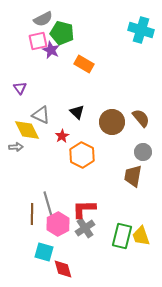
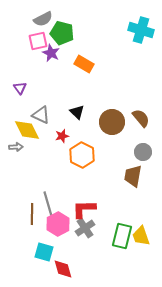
purple star: moved 3 px down
red star: rotated 16 degrees clockwise
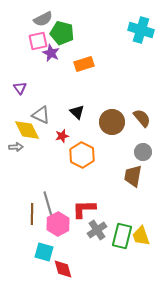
orange rectangle: rotated 48 degrees counterclockwise
brown semicircle: moved 1 px right
gray cross: moved 12 px right, 2 px down
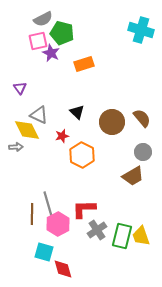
gray triangle: moved 2 px left
brown trapezoid: rotated 130 degrees counterclockwise
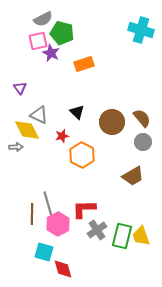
gray circle: moved 10 px up
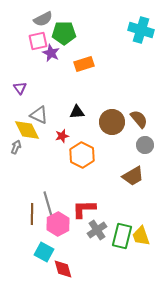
green pentagon: moved 2 px right; rotated 15 degrees counterclockwise
black triangle: rotated 49 degrees counterclockwise
brown semicircle: moved 3 px left, 1 px down
gray circle: moved 2 px right, 3 px down
gray arrow: rotated 64 degrees counterclockwise
cyan square: rotated 12 degrees clockwise
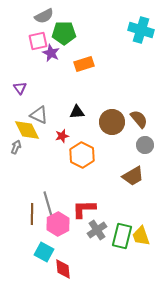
gray semicircle: moved 1 px right, 3 px up
red diamond: rotated 10 degrees clockwise
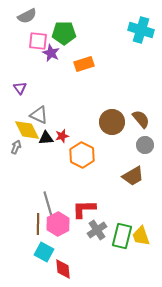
gray semicircle: moved 17 px left
pink square: rotated 18 degrees clockwise
black triangle: moved 31 px left, 26 px down
brown semicircle: moved 2 px right
brown line: moved 6 px right, 10 px down
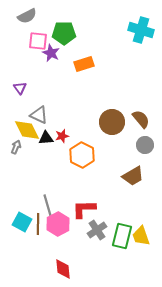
gray line: moved 3 px down
cyan square: moved 22 px left, 30 px up
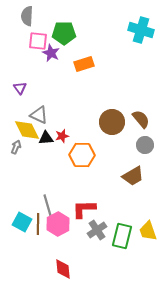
gray semicircle: rotated 120 degrees clockwise
orange hexagon: rotated 25 degrees counterclockwise
yellow trapezoid: moved 7 px right, 5 px up
